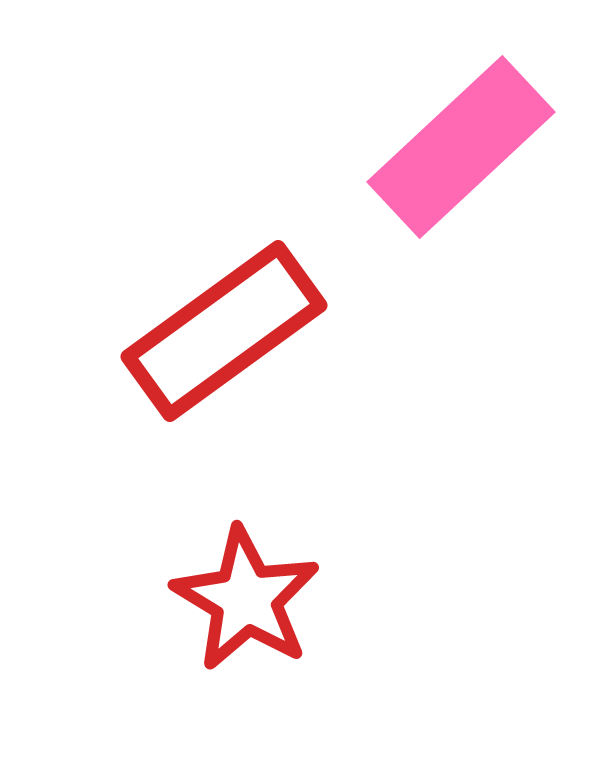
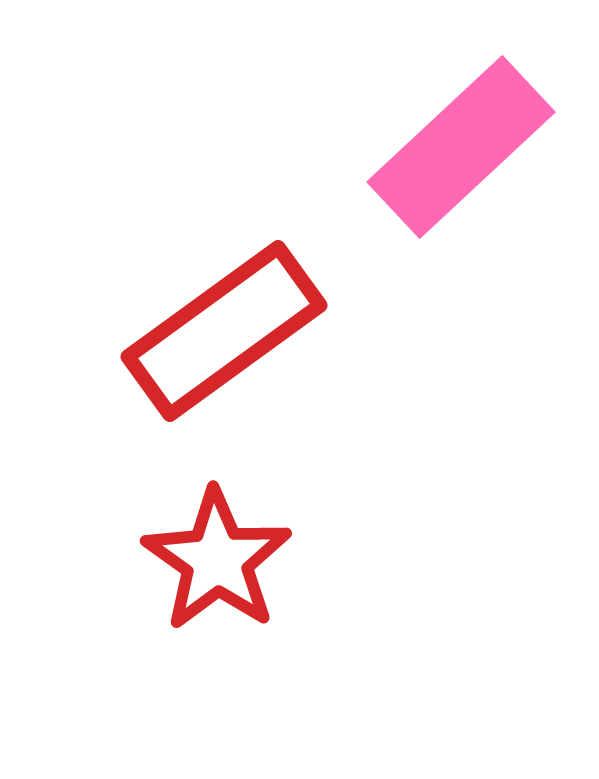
red star: moved 29 px left, 39 px up; rotated 4 degrees clockwise
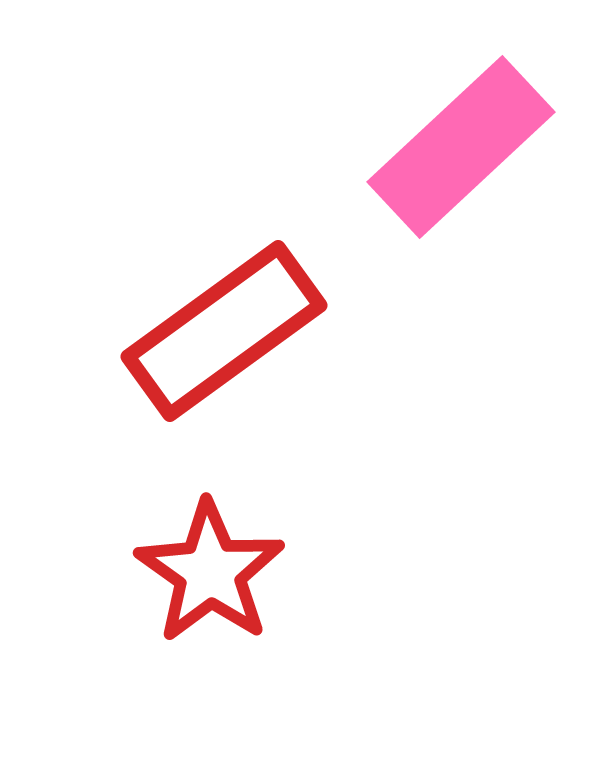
red star: moved 7 px left, 12 px down
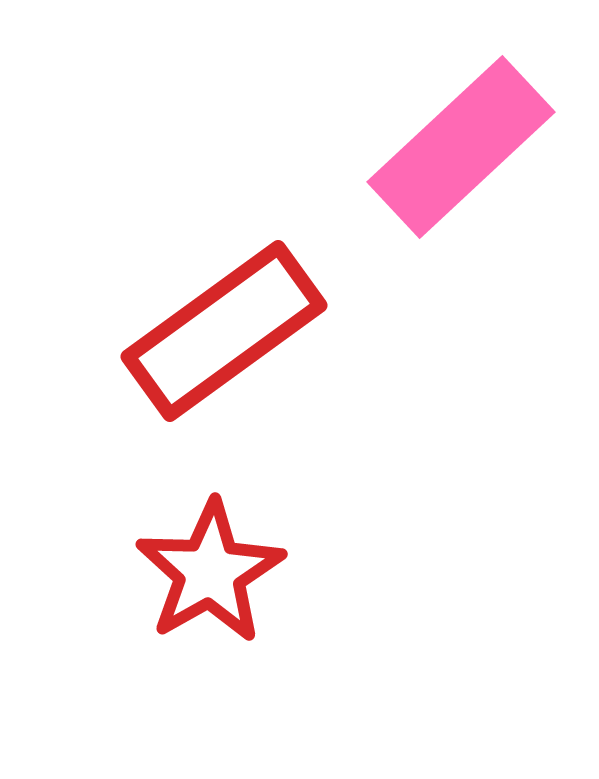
red star: rotated 7 degrees clockwise
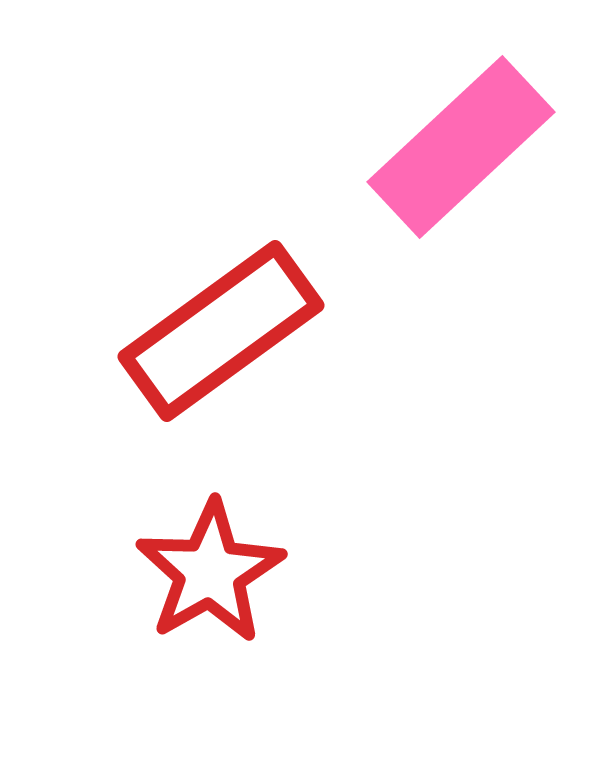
red rectangle: moved 3 px left
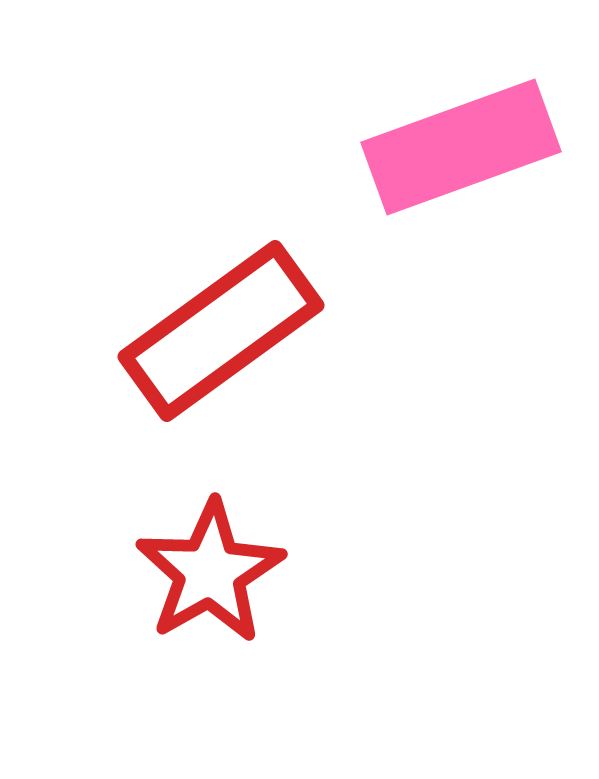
pink rectangle: rotated 23 degrees clockwise
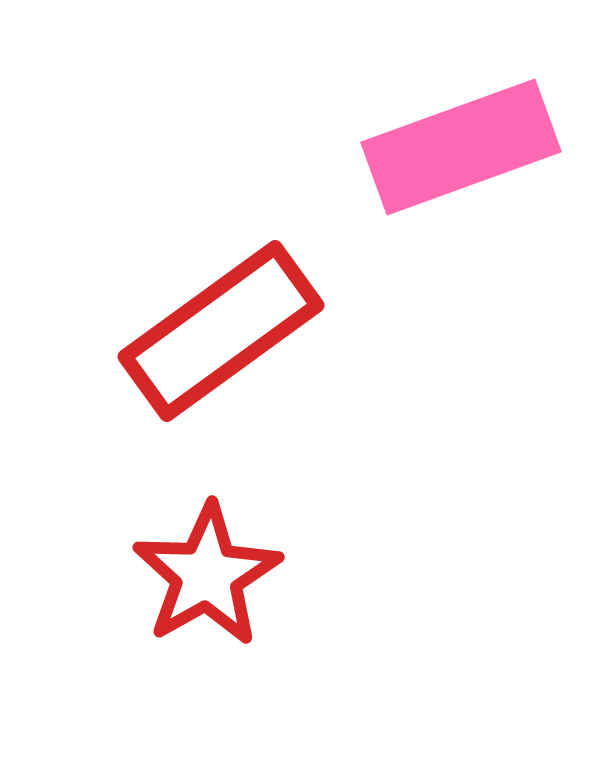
red star: moved 3 px left, 3 px down
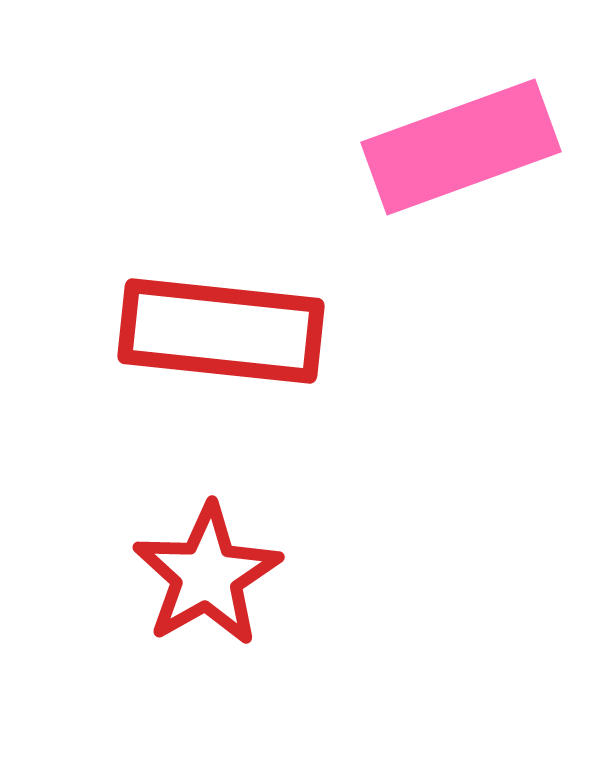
red rectangle: rotated 42 degrees clockwise
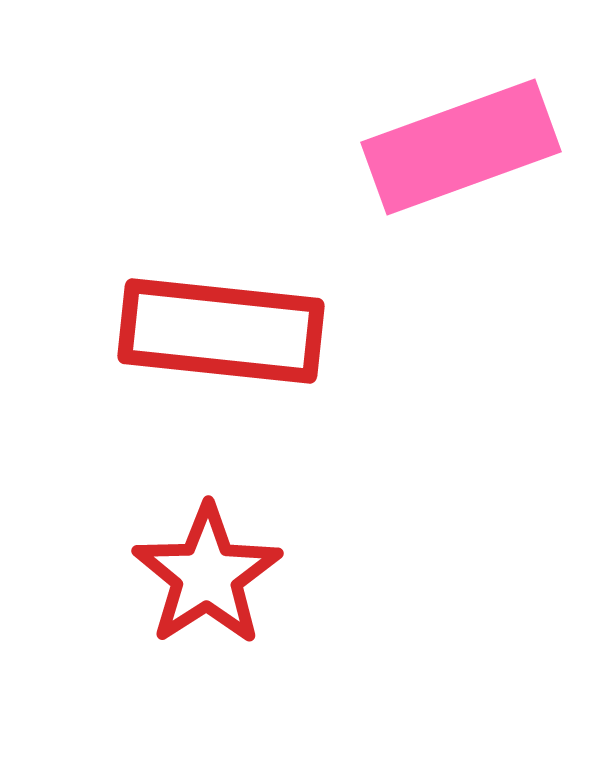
red star: rotated 3 degrees counterclockwise
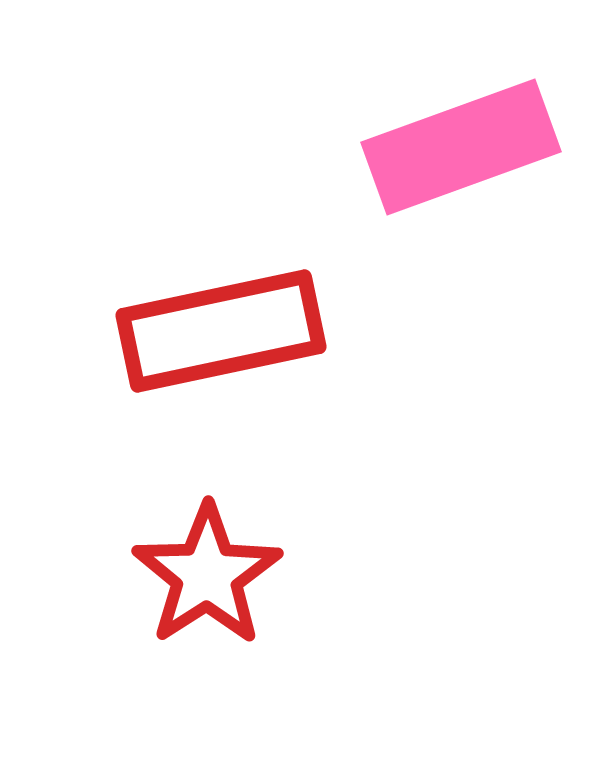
red rectangle: rotated 18 degrees counterclockwise
